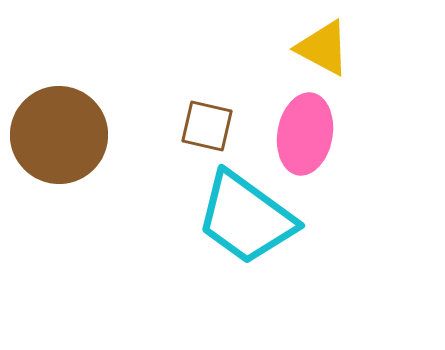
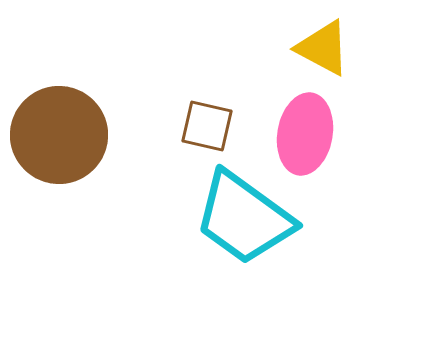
cyan trapezoid: moved 2 px left
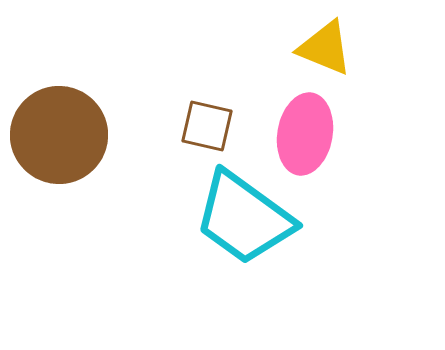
yellow triangle: moved 2 px right; rotated 6 degrees counterclockwise
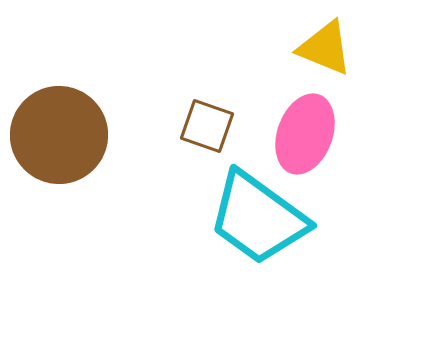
brown square: rotated 6 degrees clockwise
pink ellipse: rotated 10 degrees clockwise
cyan trapezoid: moved 14 px right
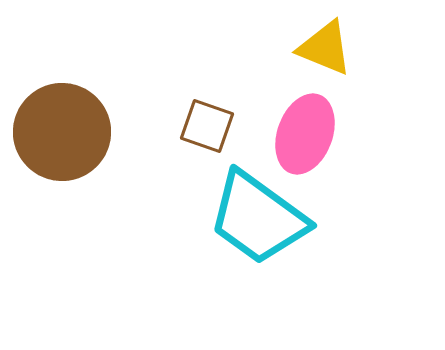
brown circle: moved 3 px right, 3 px up
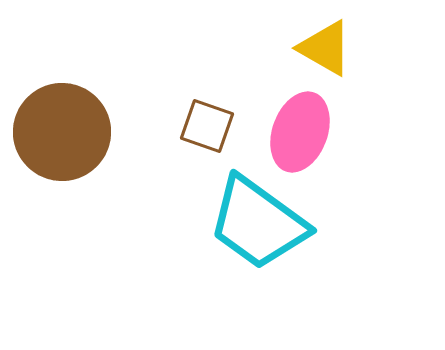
yellow triangle: rotated 8 degrees clockwise
pink ellipse: moved 5 px left, 2 px up
cyan trapezoid: moved 5 px down
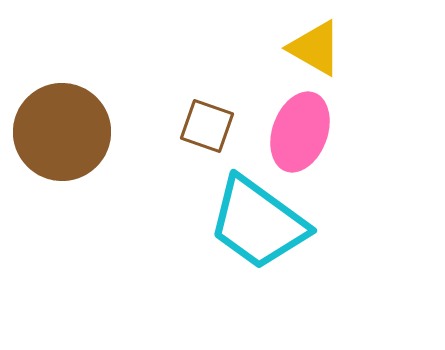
yellow triangle: moved 10 px left
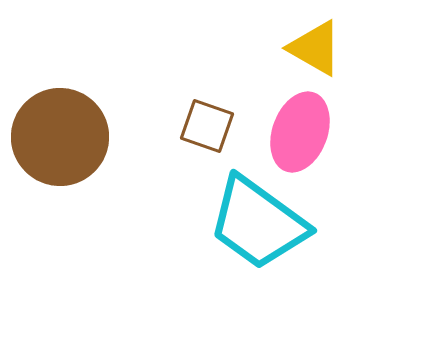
brown circle: moved 2 px left, 5 px down
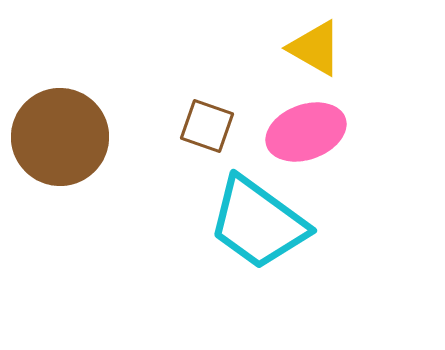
pink ellipse: moved 6 px right; rotated 50 degrees clockwise
